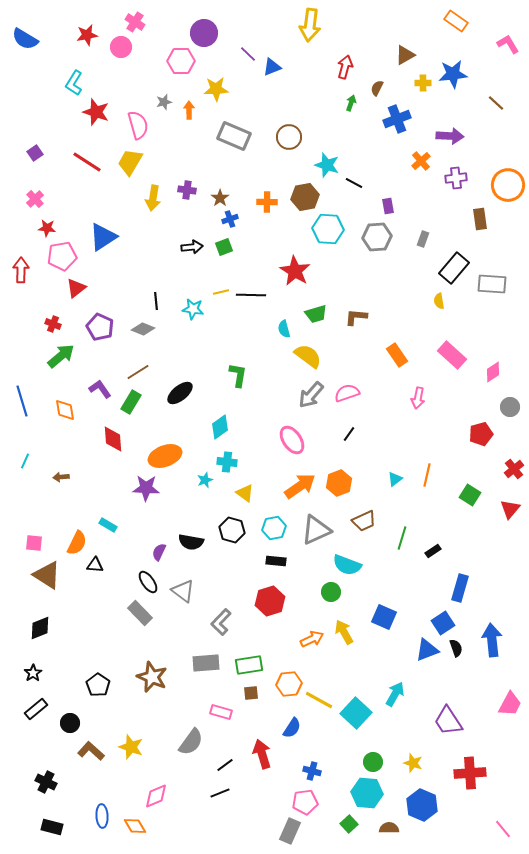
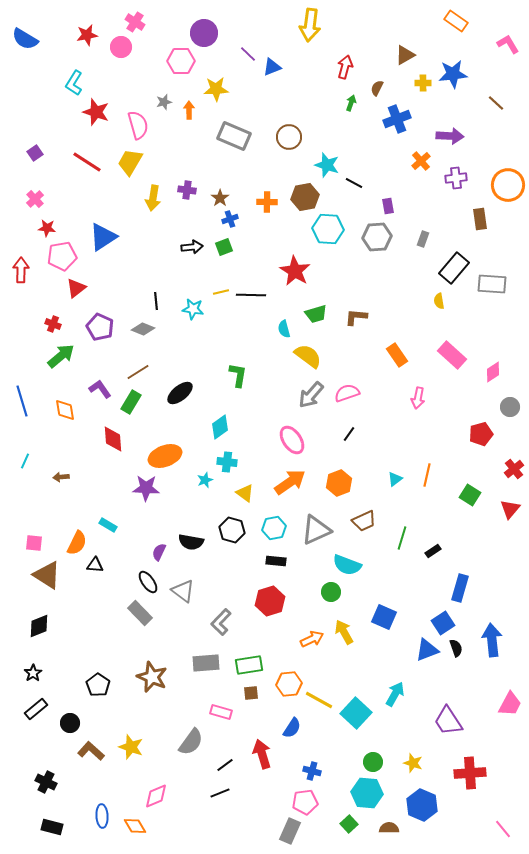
orange arrow at (300, 486): moved 10 px left, 4 px up
black diamond at (40, 628): moved 1 px left, 2 px up
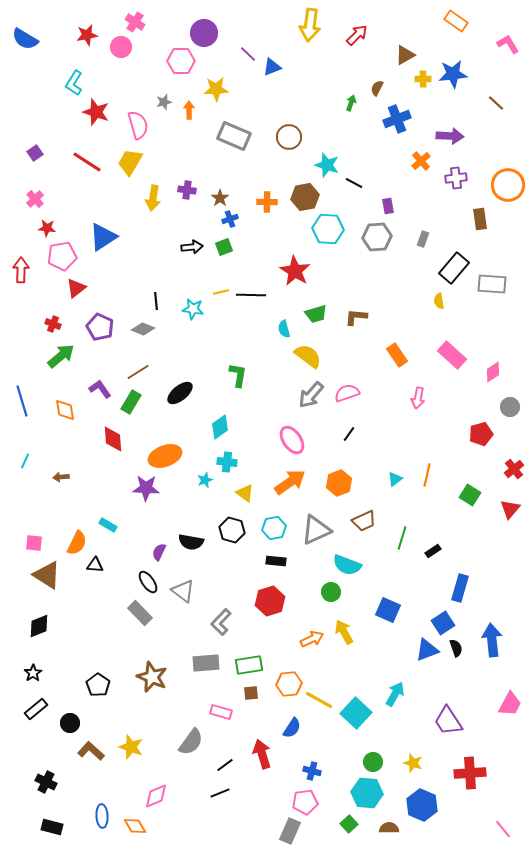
red arrow at (345, 67): moved 12 px right, 32 px up; rotated 30 degrees clockwise
yellow cross at (423, 83): moved 4 px up
blue square at (384, 617): moved 4 px right, 7 px up
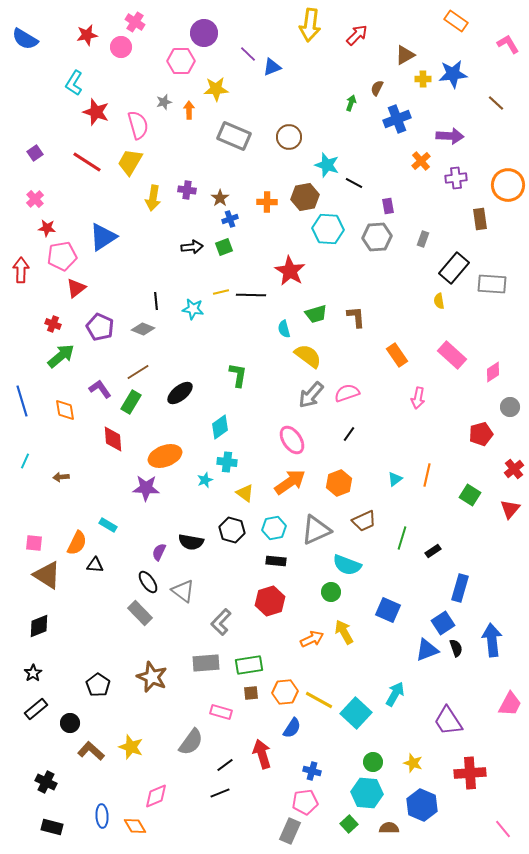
red star at (295, 271): moved 5 px left
brown L-shape at (356, 317): rotated 80 degrees clockwise
orange hexagon at (289, 684): moved 4 px left, 8 px down
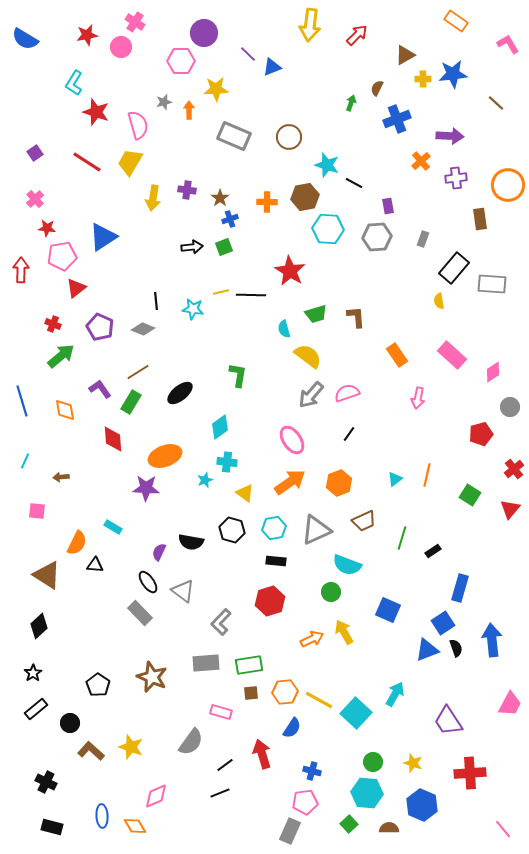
cyan rectangle at (108, 525): moved 5 px right, 2 px down
pink square at (34, 543): moved 3 px right, 32 px up
black diamond at (39, 626): rotated 20 degrees counterclockwise
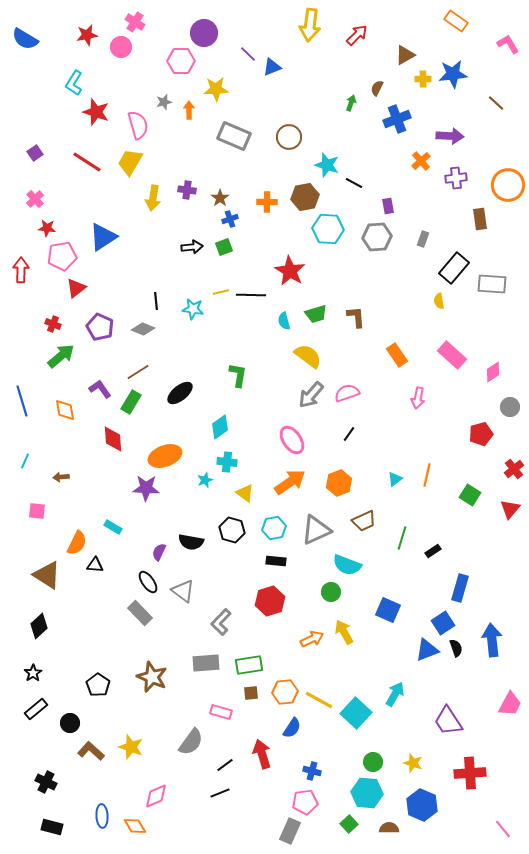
cyan semicircle at (284, 329): moved 8 px up
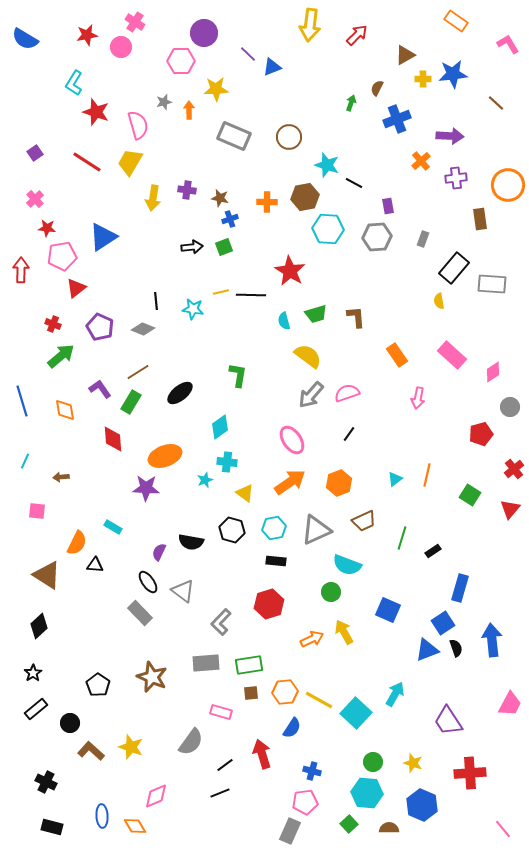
brown star at (220, 198): rotated 24 degrees counterclockwise
red hexagon at (270, 601): moved 1 px left, 3 px down
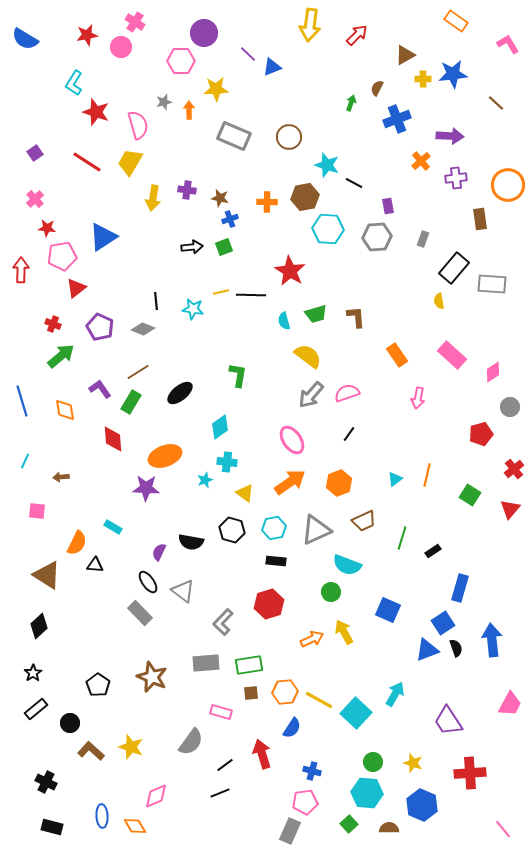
gray L-shape at (221, 622): moved 2 px right
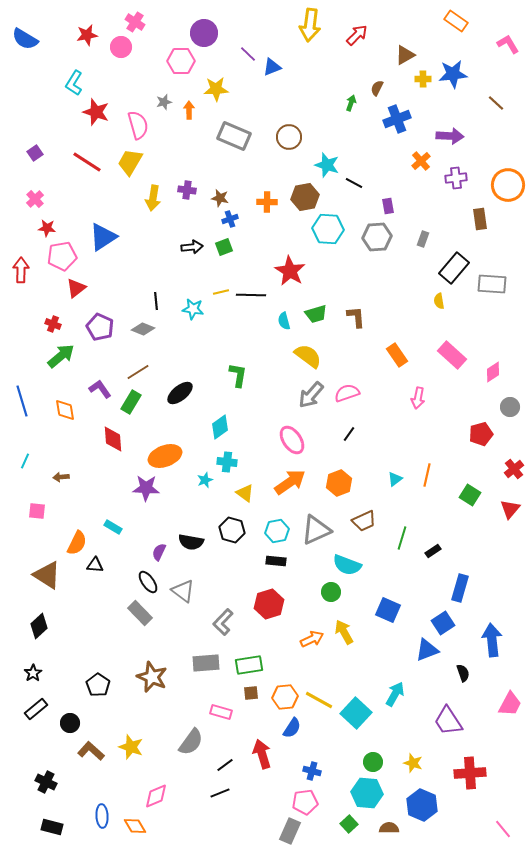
cyan hexagon at (274, 528): moved 3 px right, 3 px down
black semicircle at (456, 648): moved 7 px right, 25 px down
orange hexagon at (285, 692): moved 5 px down
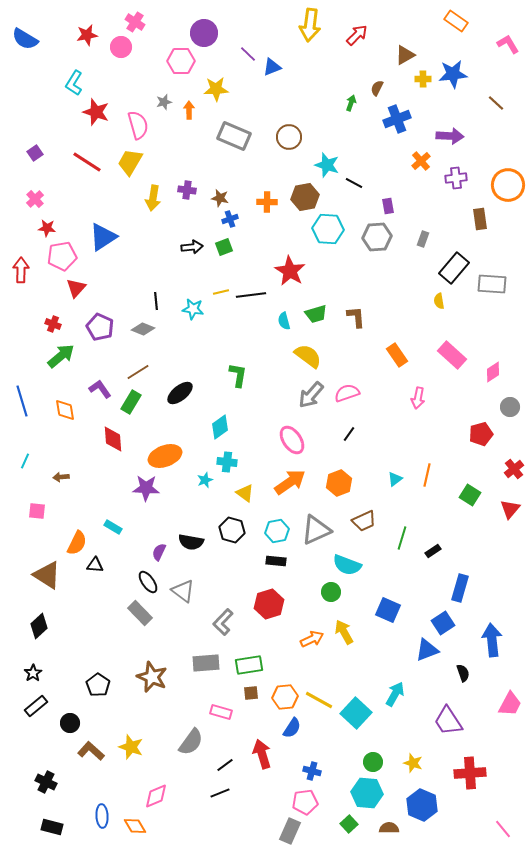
red triangle at (76, 288): rotated 10 degrees counterclockwise
black line at (251, 295): rotated 8 degrees counterclockwise
black rectangle at (36, 709): moved 3 px up
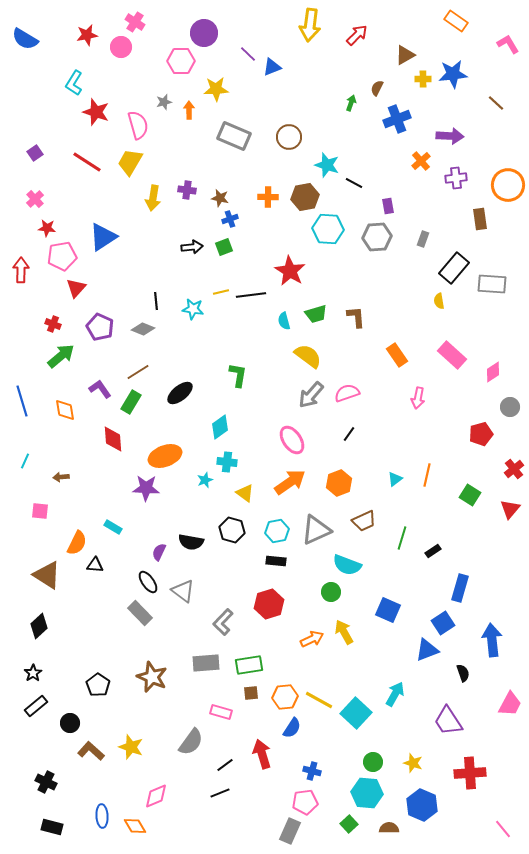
orange cross at (267, 202): moved 1 px right, 5 px up
pink square at (37, 511): moved 3 px right
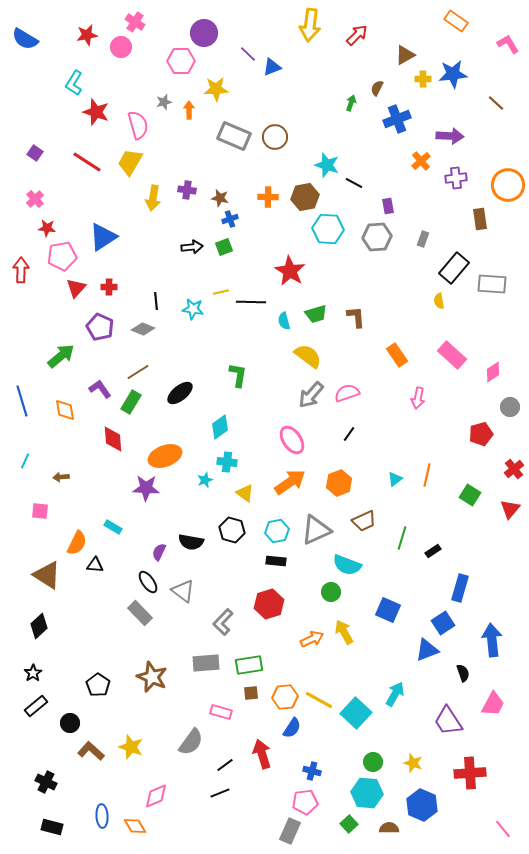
brown circle at (289, 137): moved 14 px left
purple square at (35, 153): rotated 21 degrees counterclockwise
black line at (251, 295): moved 7 px down; rotated 8 degrees clockwise
red cross at (53, 324): moved 56 px right, 37 px up; rotated 21 degrees counterclockwise
pink trapezoid at (510, 704): moved 17 px left
